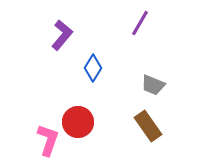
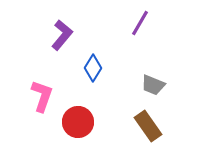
pink L-shape: moved 6 px left, 44 px up
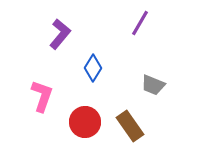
purple L-shape: moved 2 px left, 1 px up
red circle: moved 7 px right
brown rectangle: moved 18 px left
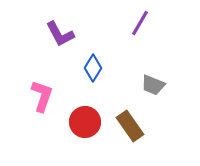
purple L-shape: rotated 112 degrees clockwise
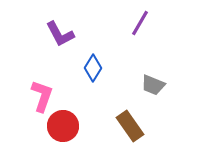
red circle: moved 22 px left, 4 px down
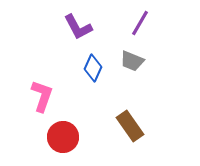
purple L-shape: moved 18 px right, 7 px up
blue diamond: rotated 8 degrees counterclockwise
gray trapezoid: moved 21 px left, 24 px up
red circle: moved 11 px down
